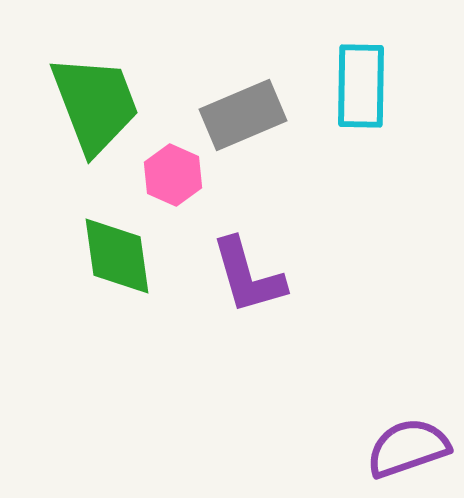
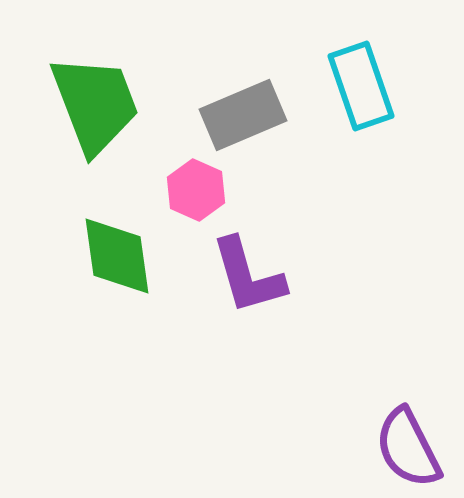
cyan rectangle: rotated 20 degrees counterclockwise
pink hexagon: moved 23 px right, 15 px down
purple semicircle: rotated 98 degrees counterclockwise
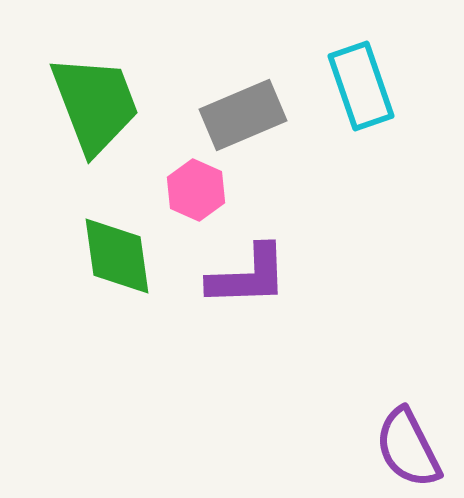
purple L-shape: rotated 76 degrees counterclockwise
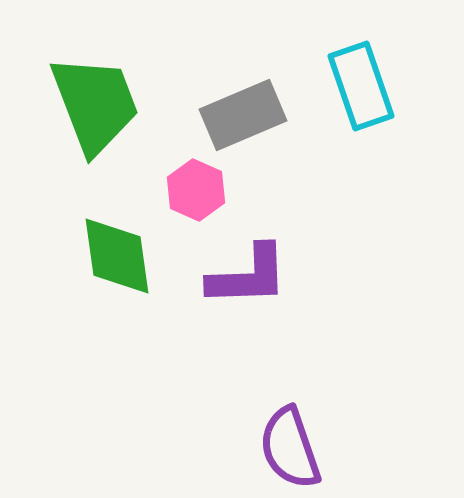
purple semicircle: moved 118 px left; rotated 8 degrees clockwise
